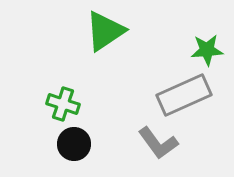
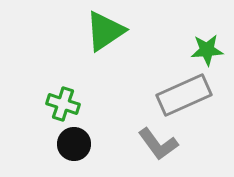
gray L-shape: moved 1 px down
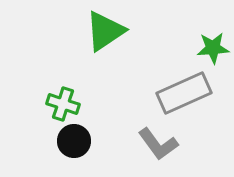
green star: moved 6 px right, 2 px up
gray rectangle: moved 2 px up
black circle: moved 3 px up
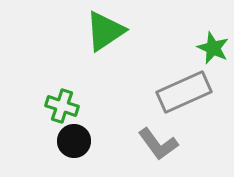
green star: rotated 28 degrees clockwise
gray rectangle: moved 1 px up
green cross: moved 1 px left, 2 px down
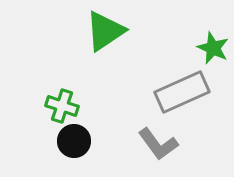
gray rectangle: moved 2 px left
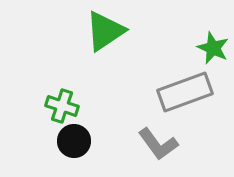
gray rectangle: moved 3 px right; rotated 4 degrees clockwise
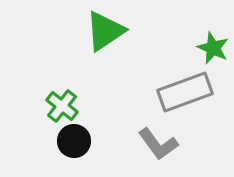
green cross: rotated 20 degrees clockwise
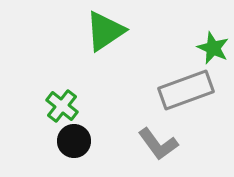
gray rectangle: moved 1 px right, 2 px up
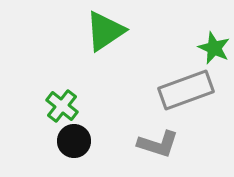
green star: moved 1 px right
gray L-shape: rotated 36 degrees counterclockwise
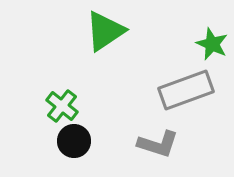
green star: moved 2 px left, 4 px up
